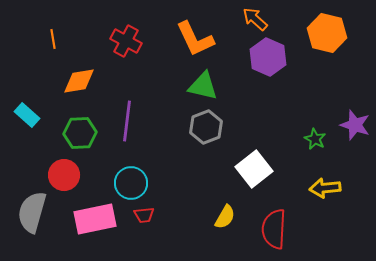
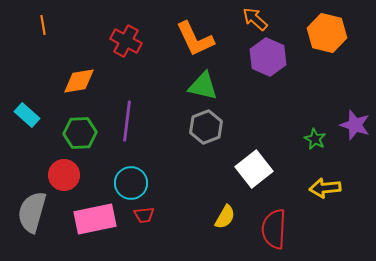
orange line: moved 10 px left, 14 px up
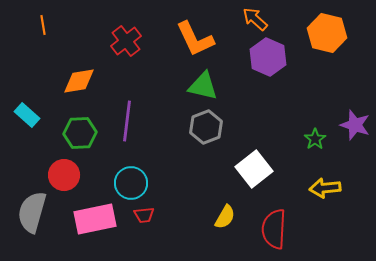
red cross: rotated 24 degrees clockwise
green star: rotated 10 degrees clockwise
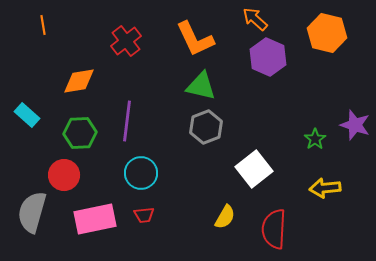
green triangle: moved 2 px left
cyan circle: moved 10 px right, 10 px up
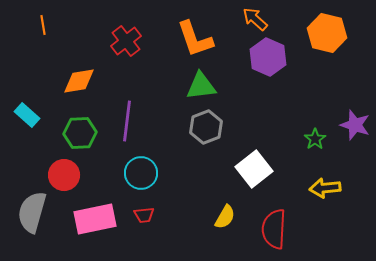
orange L-shape: rotated 6 degrees clockwise
green triangle: rotated 20 degrees counterclockwise
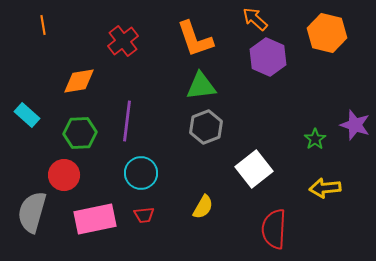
red cross: moved 3 px left
yellow semicircle: moved 22 px left, 10 px up
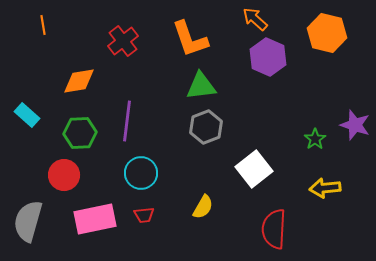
orange L-shape: moved 5 px left
gray semicircle: moved 4 px left, 9 px down
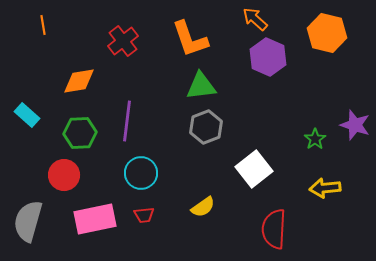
yellow semicircle: rotated 25 degrees clockwise
